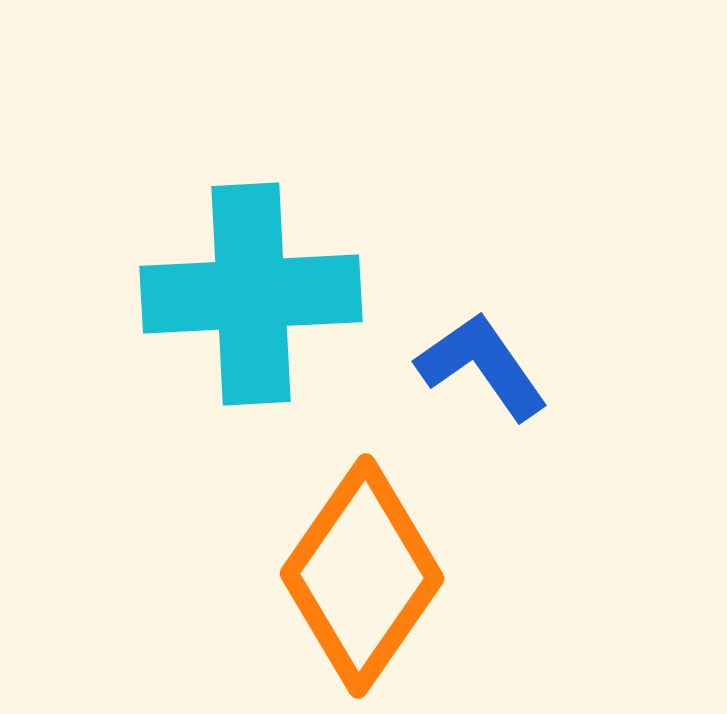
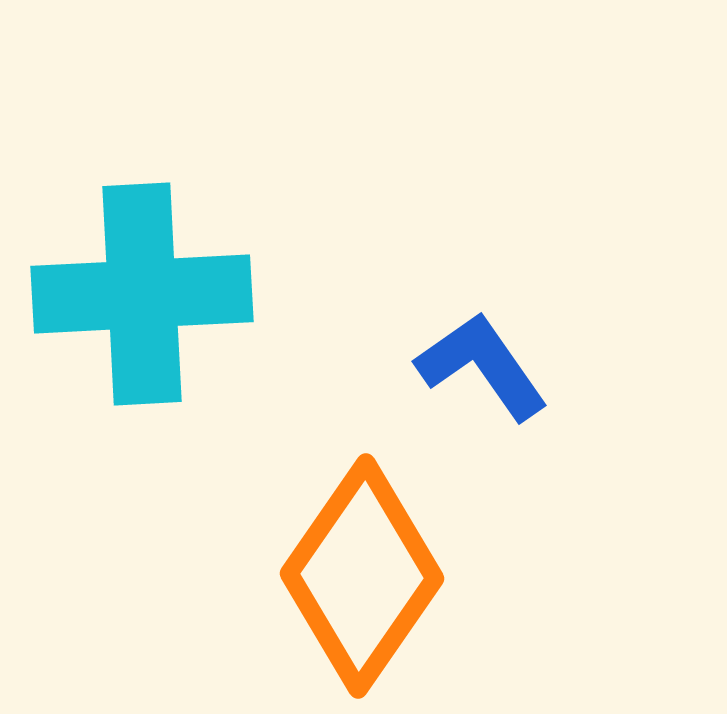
cyan cross: moved 109 px left
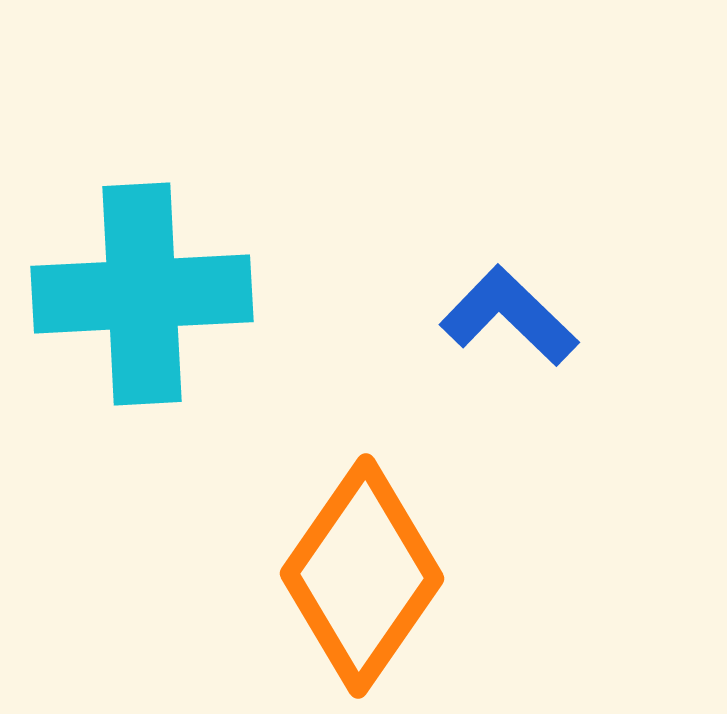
blue L-shape: moved 27 px right, 50 px up; rotated 11 degrees counterclockwise
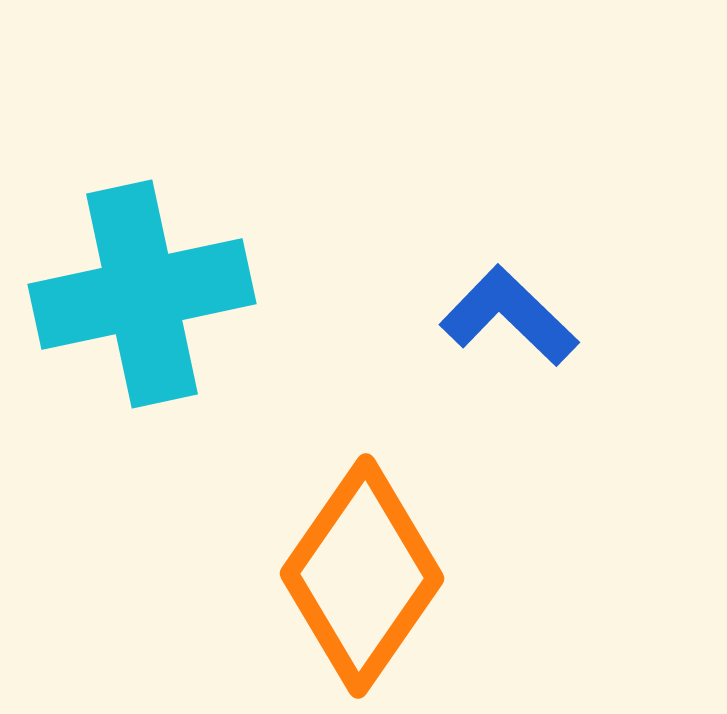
cyan cross: rotated 9 degrees counterclockwise
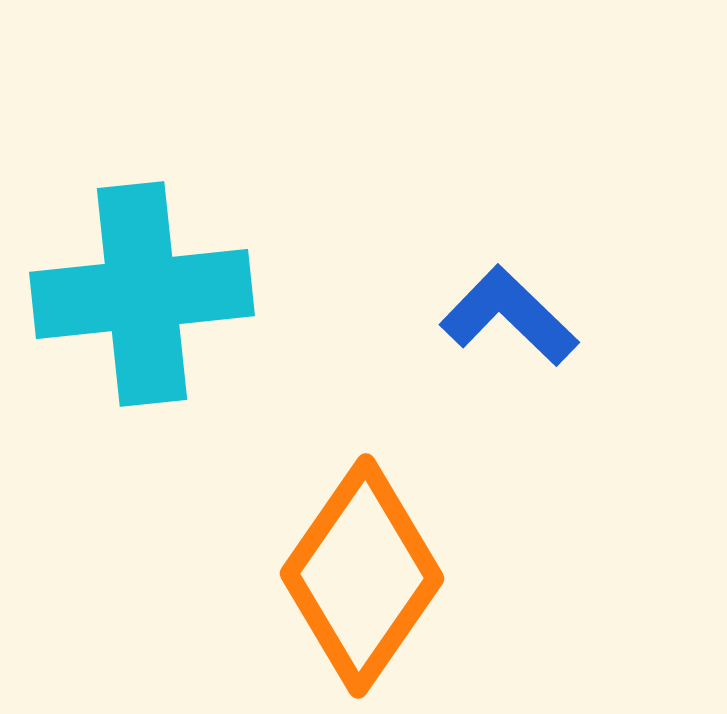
cyan cross: rotated 6 degrees clockwise
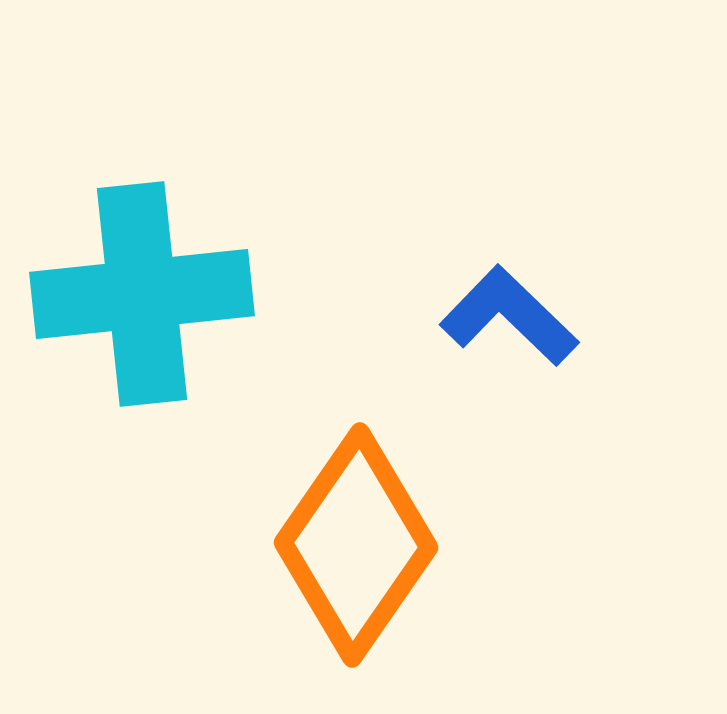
orange diamond: moved 6 px left, 31 px up
